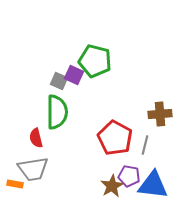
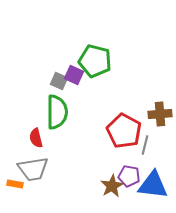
red pentagon: moved 9 px right, 7 px up
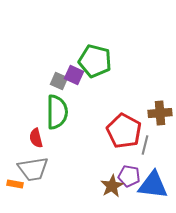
brown cross: moved 1 px up
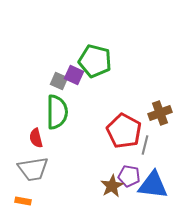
brown cross: rotated 15 degrees counterclockwise
orange rectangle: moved 8 px right, 17 px down
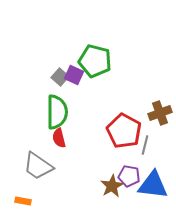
gray square: moved 1 px right, 4 px up; rotated 18 degrees clockwise
red semicircle: moved 23 px right
gray trapezoid: moved 5 px right, 3 px up; rotated 44 degrees clockwise
